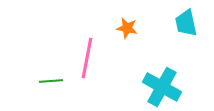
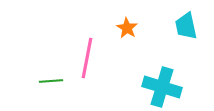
cyan trapezoid: moved 3 px down
orange star: rotated 20 degrees clockwise
cyan cross: rotated 12 degrees counterclockwise
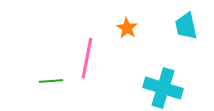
cyan cross: moved 1 px right, 1 px down
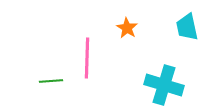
cyan trapezoid: moved 1 px right, 1 px down
pink line: rotated 9 degrees counterclockwise
cyan cross: moved 1 px right, 3 px up
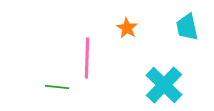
green line: moved 6 px right, 6 px down; rotated 10 degrees clockwise
cyan cross: rotated 27 degrees clockwise
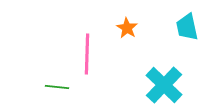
pink line: moved 4 px up
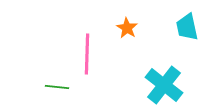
cyan cross: rotated 6 degrees counterclockwise
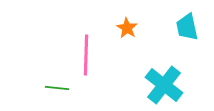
pink line: moved 1 px left, 1 px down
green line: moved 1 px down
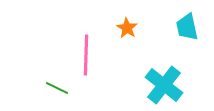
green line: rotated 20 degrees clockwise
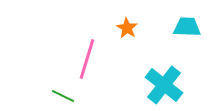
cyan trapezoid: rotated 104 degrees clockwise
pink line: moved 1 px right, 4 px down; rotated 15 degrees clockwise
green line: moved 6 px right, 8 px down
